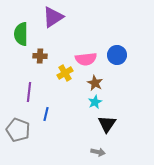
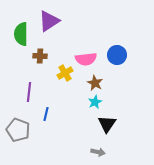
purple triangle: moved 4 px left, 4 px down
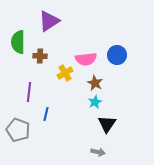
green semicircle: moved 3 px left, 8 px down
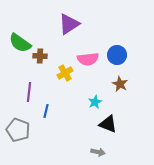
purple triangle: moved 20 px right, 3 px down
green semicircle: moved 2 px right, 1 px down; rotated 55 degrees counterclockwise
pink semicircle: moved 2 px right
brown star: moved 25 px right, 1 px down
blue line: moved 3 px up
black triangle: moved 1 px right; rotated 42 degrees counterclockwise
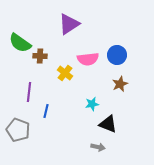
yellow cross: rotated 21 degrees counterclockwise
brown star: rotated 21 degrees clockwise
cyan star: moved 3 px left, 2 px down; rotated 16 degrees clockwise
gray arrow: moved 5 px up
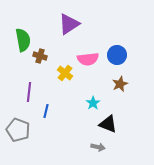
green semicircle: moved 3 px right, 3 px up; rotated 135 degrees counterclockwise
brown cross: rotated 16 degrees clockwise
cyan star: moved 1 px right, 1 px up; rotated 24 degrees counterclockwise
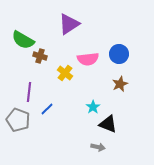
green semicircle: rotated 130 degrees clockwise
blue circle: moved 2 px right, 1 px up
cyan star: moved 4 px down
blue line: moved 1 px right, 2 px up; rotated 32 degrees clockwise
gray pentagon: moved 10 px up
